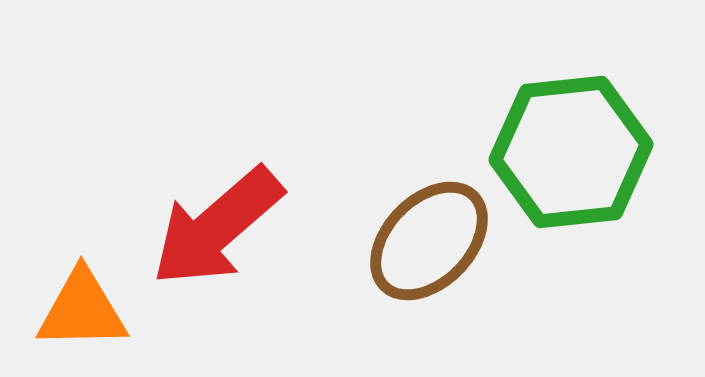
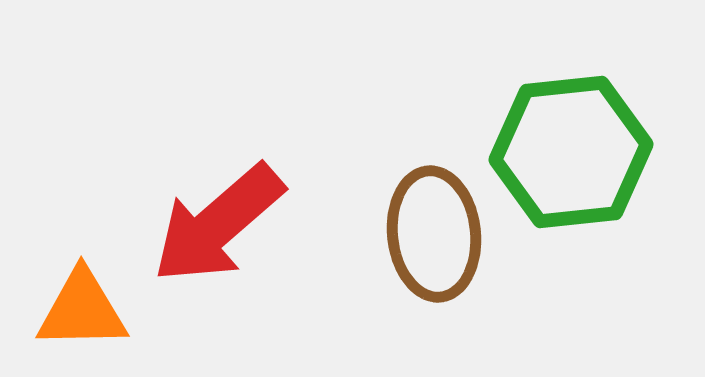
red arrow: moved 1 px right, 3 px up
brown ellipse: moved 5 px right, 7 px up; rotated 50 degrees counterclockwise
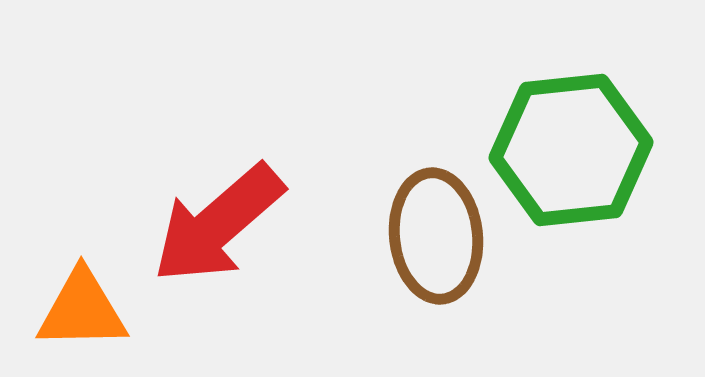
green hexagon: moved 2 px up
brown ellipse: moved 2 px right, 2 px down
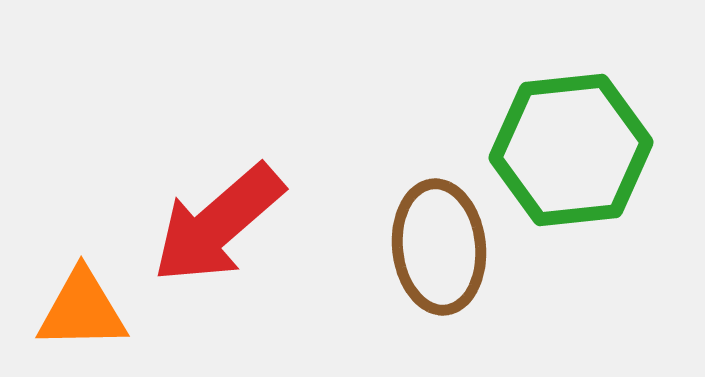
brown ellipse: moved 3 px right, 11 px down
